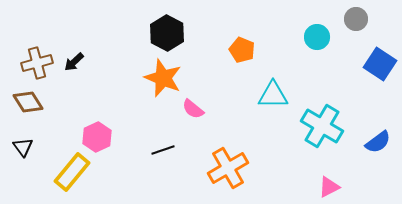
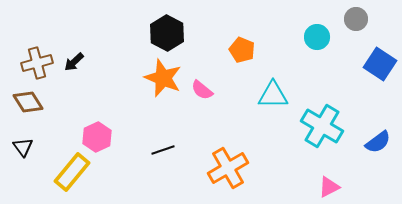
pink semicircle: moved 9 px right, 19 px up
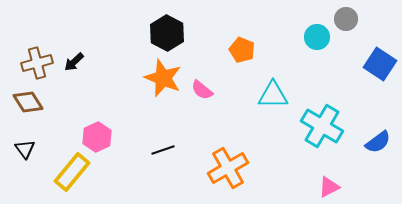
gray circle: moved 10 px left
black triangle: moved 2 px right, 2 px down
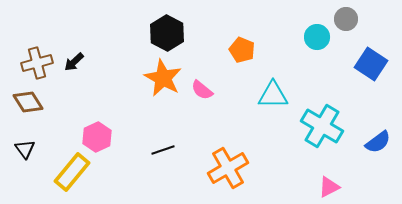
blue square: moved 9 px left
orange star: rotated 6 degrees clockwise
